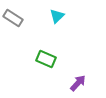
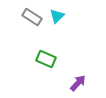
gray rectangle: moved 19 px right, 1 px up
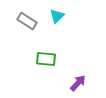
gray rectangle: moved 5 px left, 4 px down
green rectangle: rotated 18 degrees counterclockwise
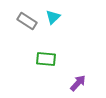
cyan triangle: moved 4 px left, 1 px down
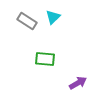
green rectangle: moved 1 px left
purple arrow: rotated 18 degrees clockwise
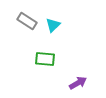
cyan triangle: moved 8 px down
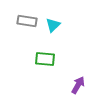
gray rectangle: rotated 24 degrees counterclockwise
purple arrow: moved 2 px down; rotated 30 degrees counterclockwise
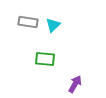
gray rectangle: moved 1 px right, 1 px down
purple arrow: moved 3 px left, 1 px up
